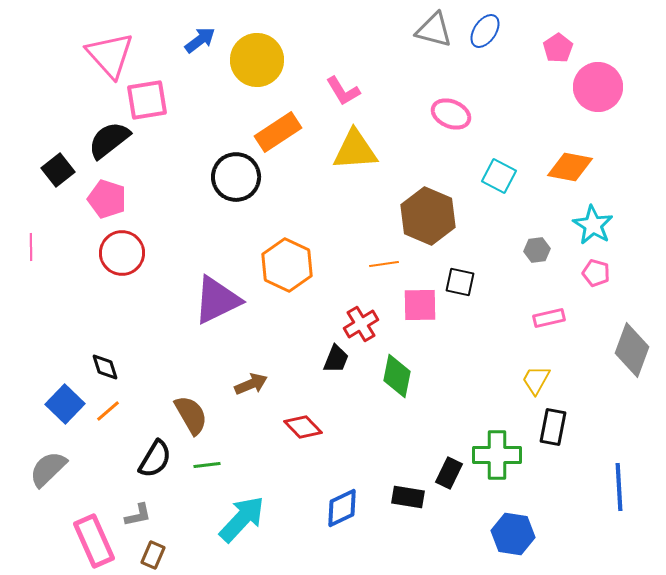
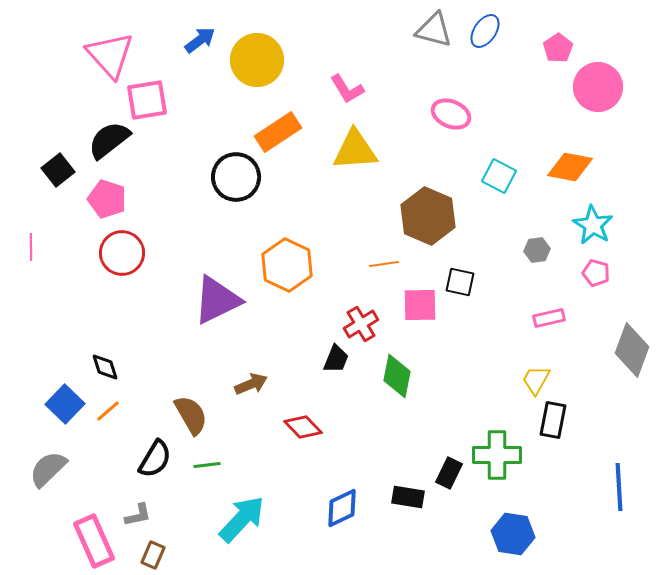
pink L-shape at (343, 91): moved 4 px right, 2 px up
black rectangle at (553, 427): moved 7 px up
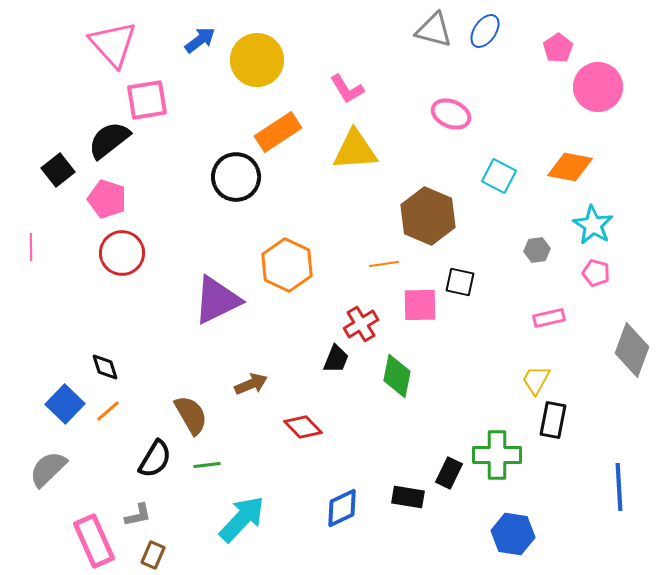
pink triangle at (110, 55): moved 3 px right, 11 px up
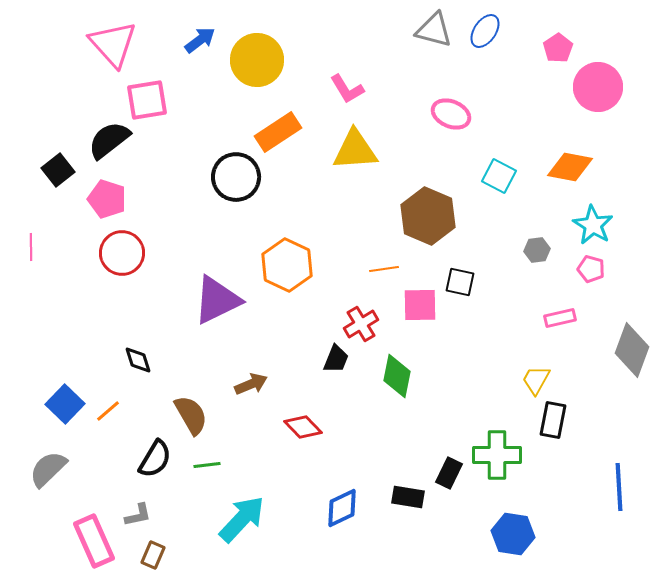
orange line at (384, 264): moved 5 px down
pink pentagon at (596, 273): moved 5 px left, 4 px up
pink rectangle at (549, 318): moved 11 px right
black diamond at (105, 367): moved 33 px right, 7 px up
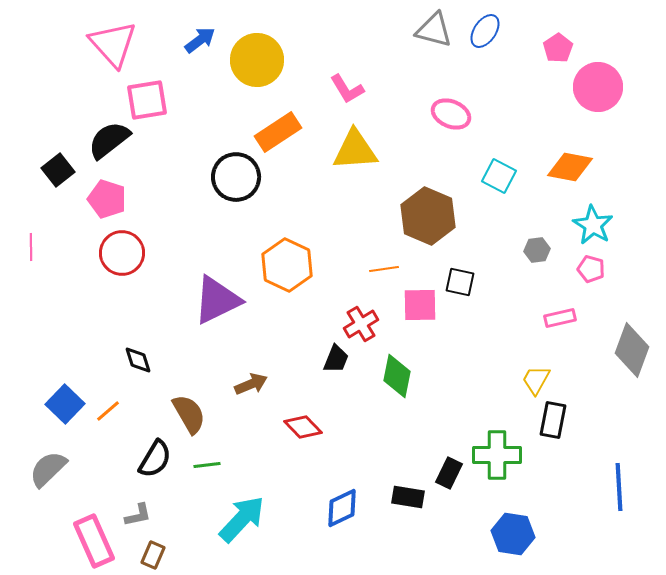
brown semicircle at (191, 415): moved 2 px left, 1 px up
